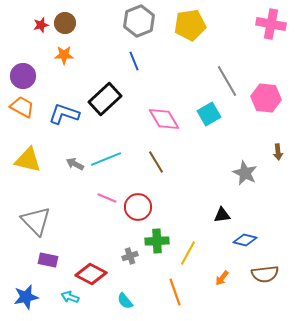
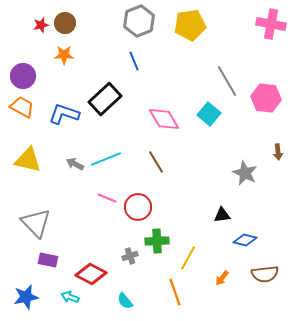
cyan square: rotated 20 degrees counterclockwise
gray triangle: moved 2 px down
yellow line: moved 5 px down
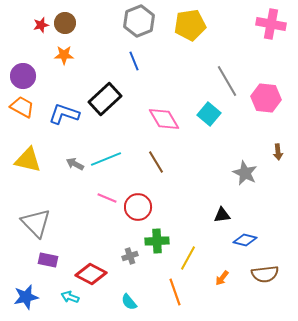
cyan semicircle: moved 4 px right, 1 px down
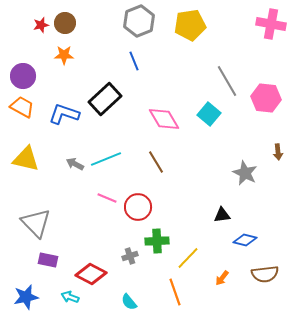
yellow triangle: moved 2 px left, 1 px up
yellow line: rotated 15 degrees clockwise
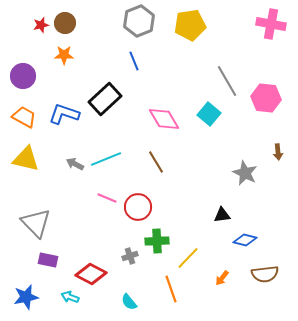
orange trapezoid: moved 2 px right, 10 px down
orange line: moved 4 px left, 3 px up
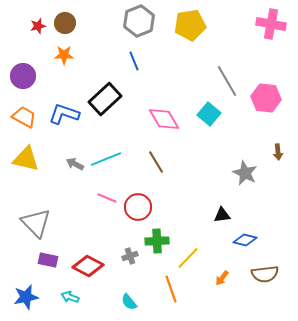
red star: moved 3 px left, 1 px down
red diamond: moved 3 px left, 8 px up
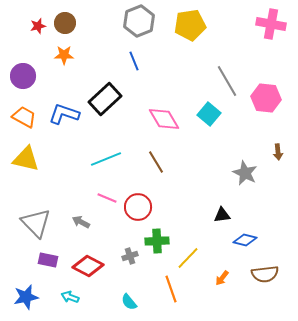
gray arrow: moved 6 px right, 58 px down
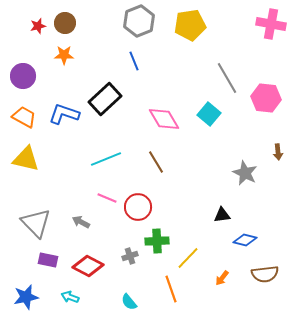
gray line: moved 3 px up
